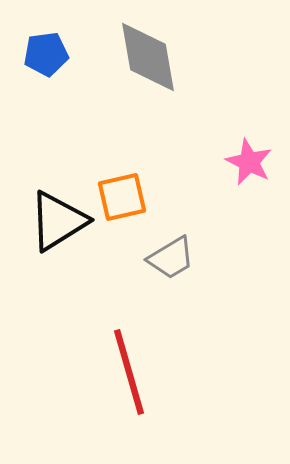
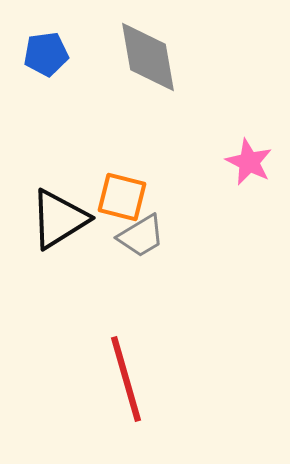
orange square: rotated 27 degrees clockwise
black triangle: moved 1 px right, 2 px up
gray trapezoid: moved 30 px left, 22 px up
red line: moved 3 px left, 7 px down
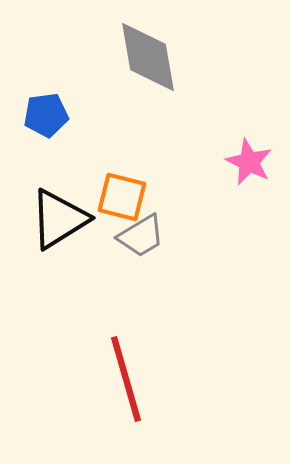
blue pentagon: moved 61 px down
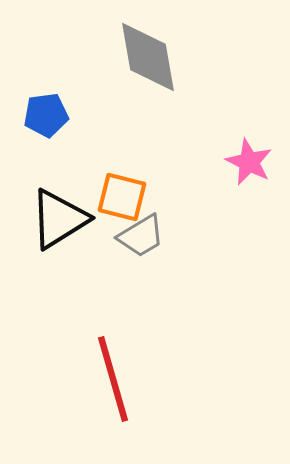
red line: moved 13 px left
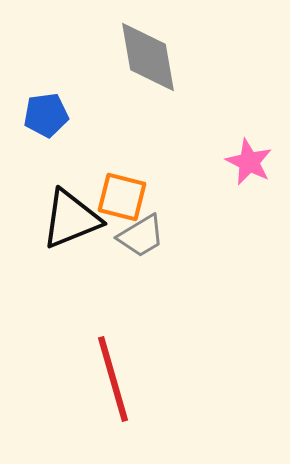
black triangle: moved 12 px right; rotated 10 degrees clockwise
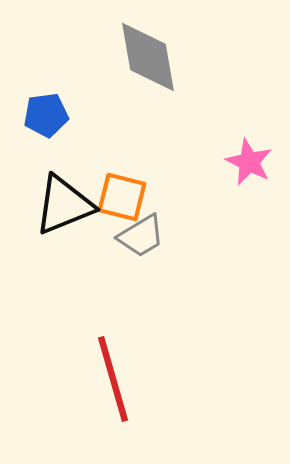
black triangle: moved 7 px left, 14 px up
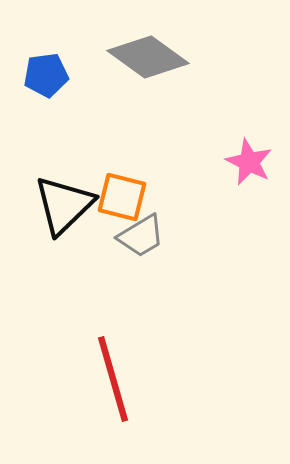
gray diamond: rotated 44 degrees counterclockwise
blue pentagon: moved 40 px up
black triangle: rotated 22 degrees counterclockwise
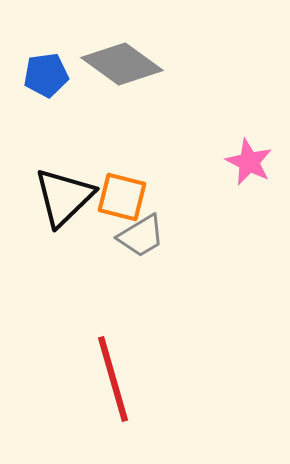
gray diamond: moved 26 px left, 7 px down
black triangle: moved 8 px up
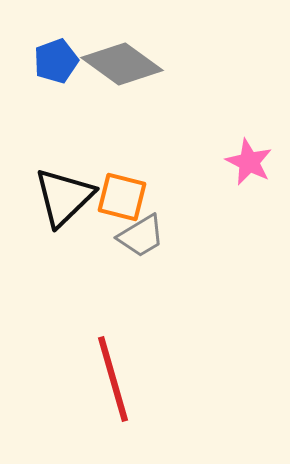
blue pentagon: moved 10 px right, 14 px up; rotated 12 degrees counterclockwise
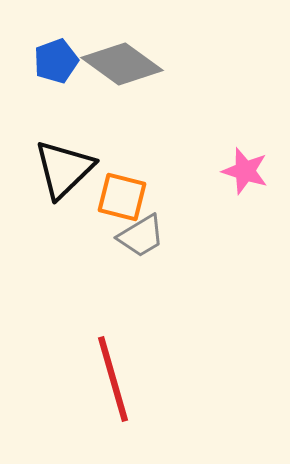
pink star: moved 4 px left, 9 px down; rotated 9 degrees counterclockwise
black triangle: moved 28 px up
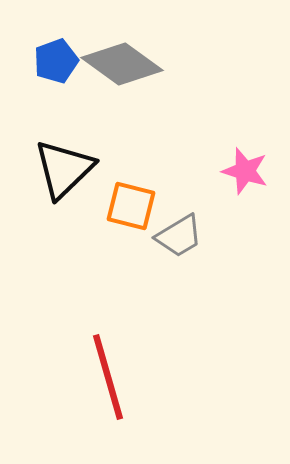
orange square: moved 9 px right, 9 px down
gray trapezoid: moved 38 px right
red line: moved 5 px left, 2 px up
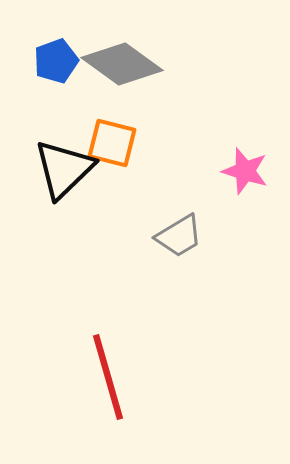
orange square: moved 19 px left, 63 px up
